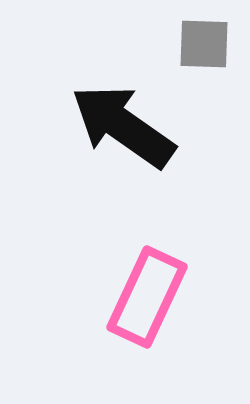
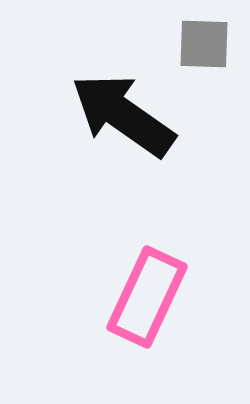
black arrow: moved 11 px up
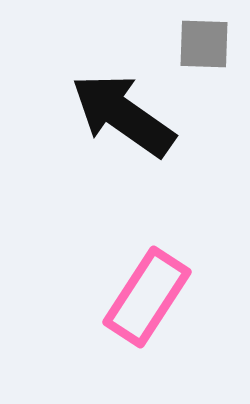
pink rectangle: rotated 8 degrees clockwise
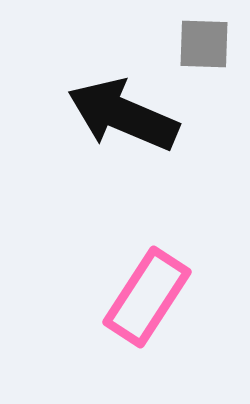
black arrow: rotated 12 degrees counterclockwise
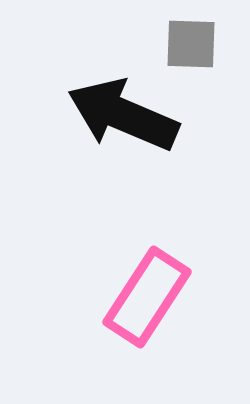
gray square: moved 13 px left
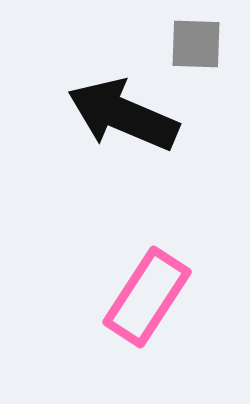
gray square: moved 5 px right
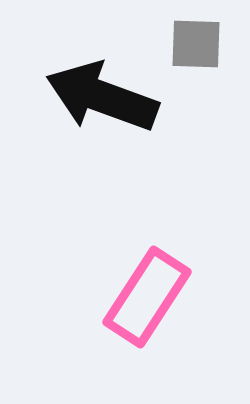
black arrow: moved 21 px left, 18 px up; rotated 3 degrees counterclockwise
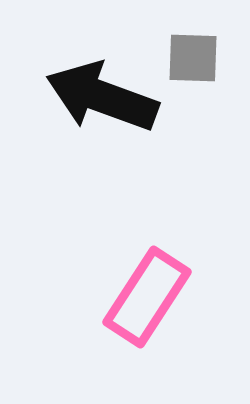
gray square: moved 3 px left, 14 px down
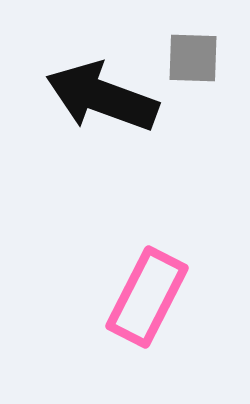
pink rectangle: rotated 6 degrees counterclockwise
